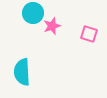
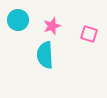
cyan circle: moved 15 px left, 7 px down
cyan semicircle: moved 23 px right, 17 px up
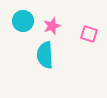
cyan circle: moved 5 px right, 1 px down
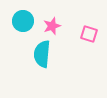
cyan semicircle: moved 3 px left, 1 px up; rotated 8 degrees clockwise
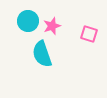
cyan circle: moved 5 px right
cyan semicircle: rotated 24 degrees counterclockwise
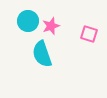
pink star: moved 1 px left
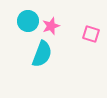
pink square: moved 2 px right
cyan semicircle: rotated 140 degrees counterclockwise
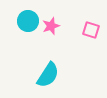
pink square: moved 4 px up
cyan semicircle: moved 6 px right, 21 px down; rotated 12 degrees clockwise
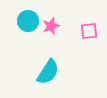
pink square: moved 2 px left, 1 px down; rotated 24 degrees counterclockwise
cyan semicircle: moved 3 px up
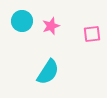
cyan circle: moved 6 px left
pink square: moved 3 px right, 3 px down
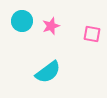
pink square: rotated 18 degrees clockwise
cyan semicircle: rotated 20 degrees clockwise
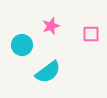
cyan circle: moved 24 px down
pink square: moved 1 px left; rotated 12 degrees counterclockwise
